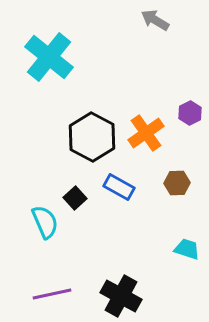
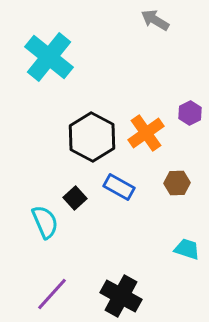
purple line: rotated 36 degrees counterclockwise
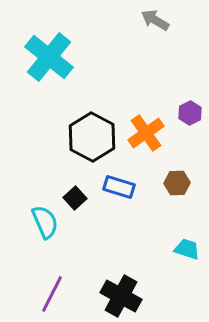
blue rectangle: rotated 12 degrees counterclockwise
purple line: rotated 15 degrees counterclockwise
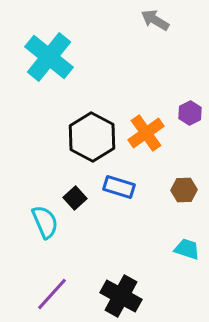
brown hexagon: moved 7 px right, 7 px down
purple line: rotated 15 degrees clockwise
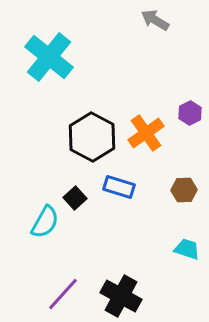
cyan semicircle: rotated 52 degrees clockwise
purple line: moved 11 px right
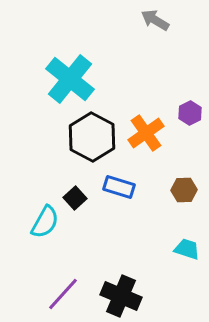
cyan cross: moved 21 px right, 22 px down
black cross: rotated 6 degrees counterclockwise
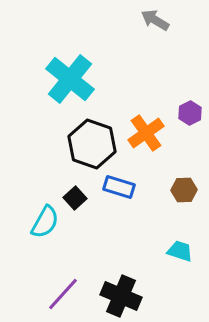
black hexagon: moved 7 px down; rotated 9 degrees counterclockwise
cyan trapezoid: moved 7 px left, 2 px down
